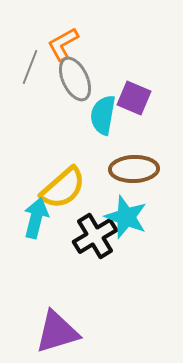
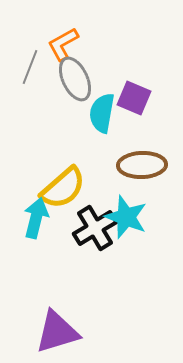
cyan semicircle: moved 1 px left, 2 px up
brown ellipse: moved 8 px right, 4 px up
black cross: moved 8 px up
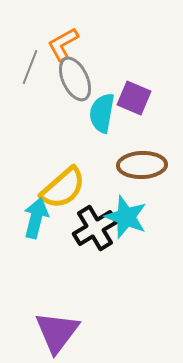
purple triangle: rotated 36 degrees counterclockwise
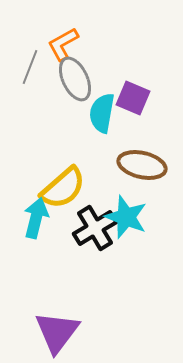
purple square: moved 1 px left
brown ellipse: rotated 15 degrees clockwise
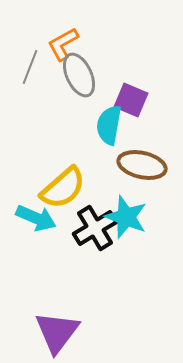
gray ellipse: moved 4 px right, 4 px up
purple square: moved 2 px left, 2 px down
cyan semicircle: moved 7 px right, 12 px down
cyan arrow: rotated 99 degrees clockwise
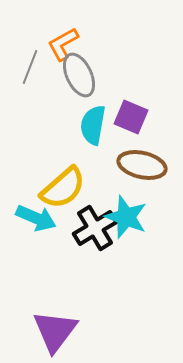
purple square: moved 17 px down
cyan semicircle: moved 16 px left
purple triangle: moved 2 px left, 1 px up
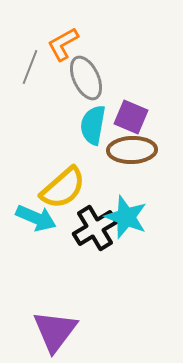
gray ellipse: moved 7 px right, 3 px down
brown ellipse: moved 10 px left, 15 px up; rotated 15 degrees counterclockwise
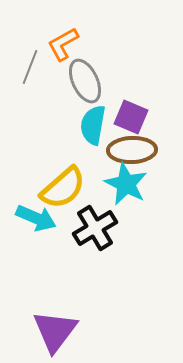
gray ellipse: moved 1 px left, 3 px down
cyan star: moved 33 px up; rotated 6 degrees clockwise
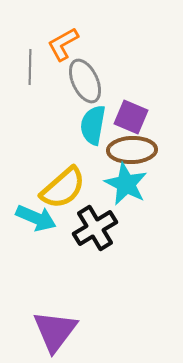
gray line: rotated 20 degrees counterclockwise
